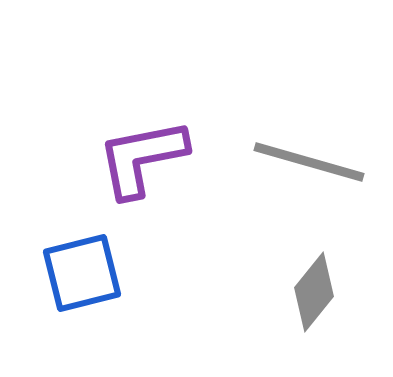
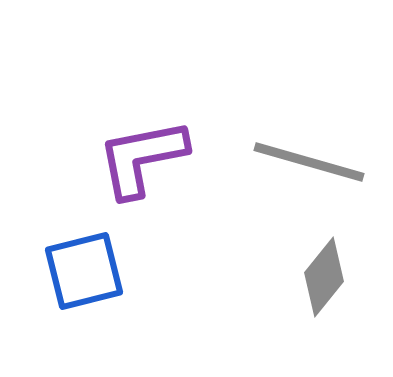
blue square: moved 2 px right, 2 px up
gray diamond: moved 10 px right, 15 px up
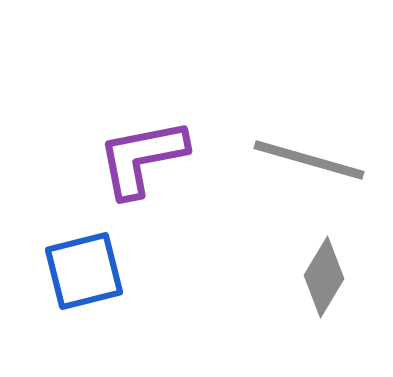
gray line: moved 2 px up
gray diamond: rotated 8 degrees counterclockwise
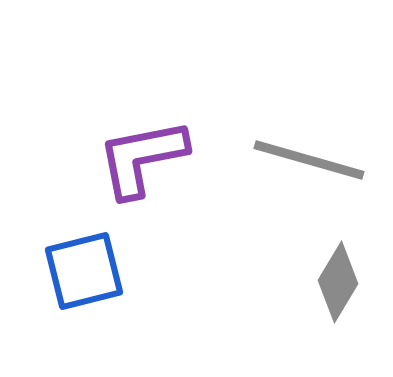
gray diamond: moved 14 px right, 5 px down
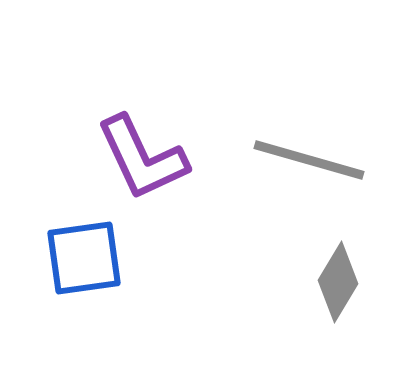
purple L-shape: rotated 104 degrees counterclockwise
blue square: moved 13 px up; rotated 6 degrees clockwise
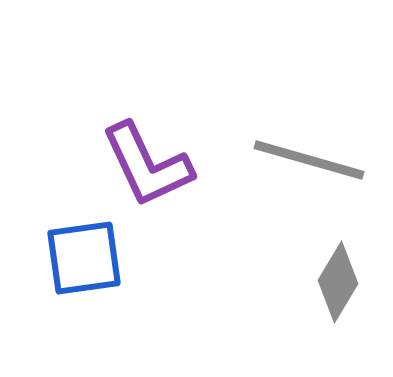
purple L-shape: moved 5 px right, 7 px down
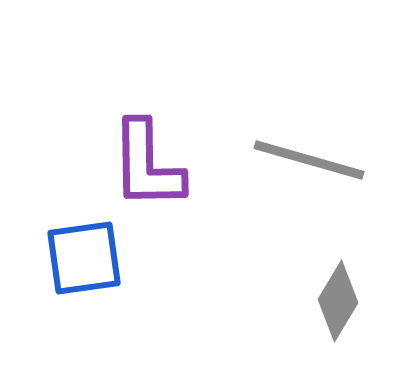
purple L-shape: rotated 24 degrees clockwise
gray diamond: moved 19 px down
